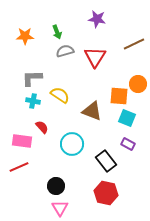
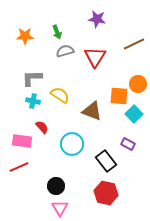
cyan square: moved 7 px right, 4 px up; rotated 24 degrees clockwise
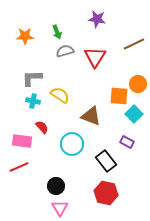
brown triangle: moved 1 px left, 5 px down
purple rectangle: moved 1 px left, 2 px up
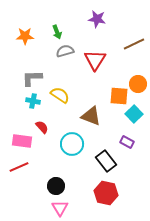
red triangle: moved 3 px down
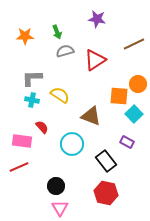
red triangle: rotated 25 degrees clockwise
cyan cross: moved 1 px left, 1 px up
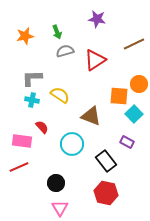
orange star: rotated 12 degrees counterclockwise
orange circle: moved 1 px right
black circle: moved 3 px up
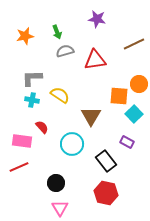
red triangle: rotated 25 degrees clockwise
brown triangle: rotated 40 degrees clockwise
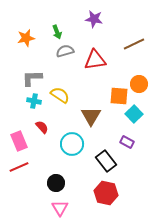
purple star: moved 3 px left
orange star: moved 1 px right, 2 px down
cyan cross: moved 2 px right, 1 px down
pink rectangle: moved 3 px left; rotated 60 degrees clockwise
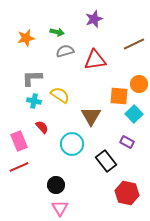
purple star: rotated 30 degrees counterclockwise
green arrow: rotated 56 degrees counterclockwise
black circle: moved 2 px down
red hexagon: moved 21 px right
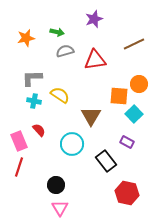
red semicircle: moved 3 px left, 3 px down
red line: rotated 48 degrees counterclockwise
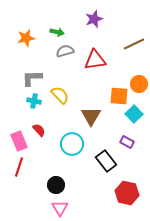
yellow semicircle: rotated 12 degrees clockwise
